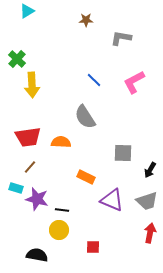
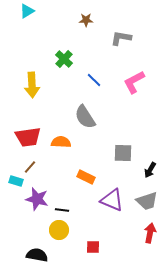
green cross: moved 47 px right
cyan rectangle: moved 7 px up
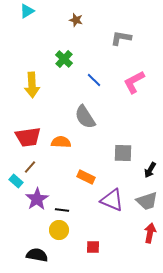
brown star: moved 10 px left; rotated 16 degrees clockwise
cyan rectangle: rotated 24 degrees clockwise
purple star: rotated 25 degrees clockwise
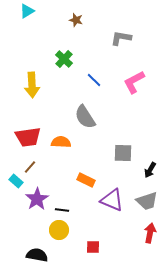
orange rectangle: moved 3 px down
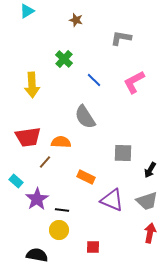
brown line: moved 15 px right, 5 px up
orange rectangle: moved 3 px up
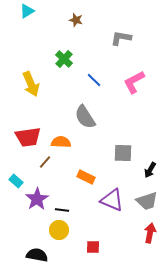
yellow arrow: moved 1 px left, 1 px up; rotated 20 degrees counterclockwise
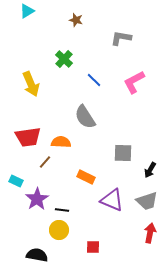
cyan rectangle: rotated 16 degrees counterclockwise
